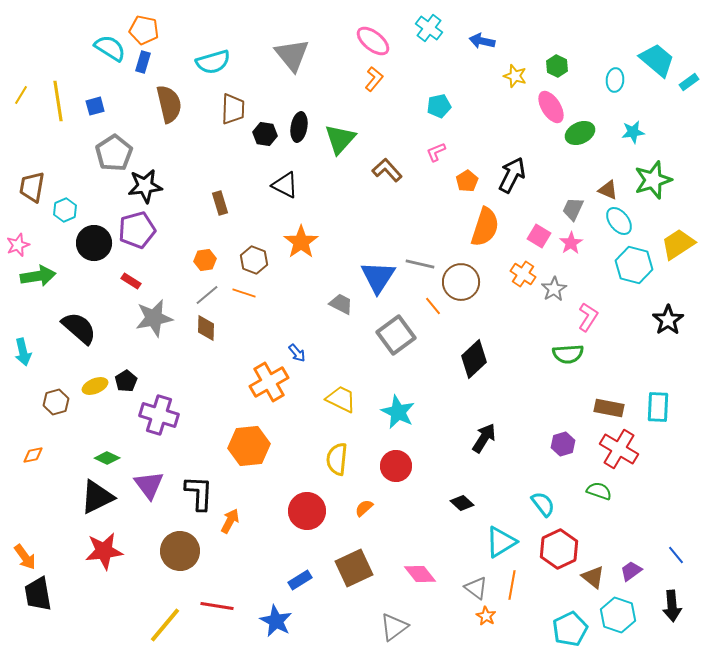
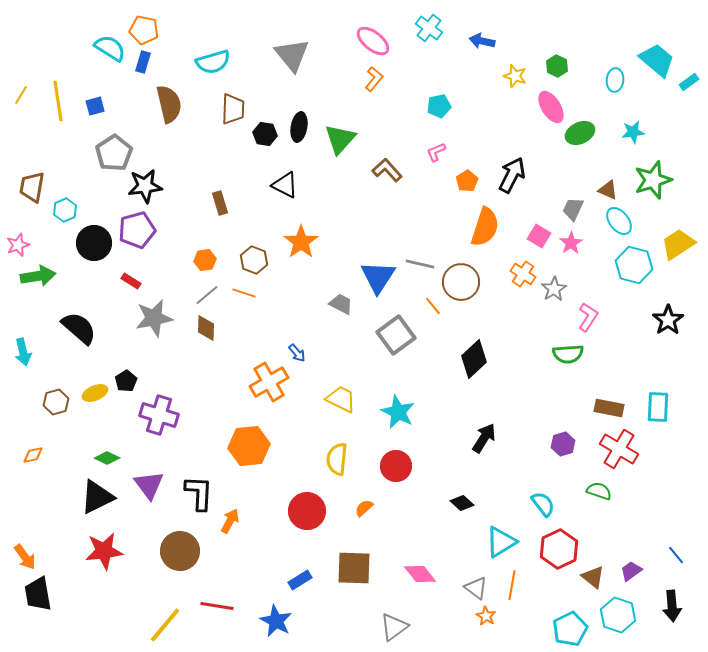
yellow ellipse at (95, 386): moved 7 px down
brown square at (354, 568): rotated 27 degrees clockwise
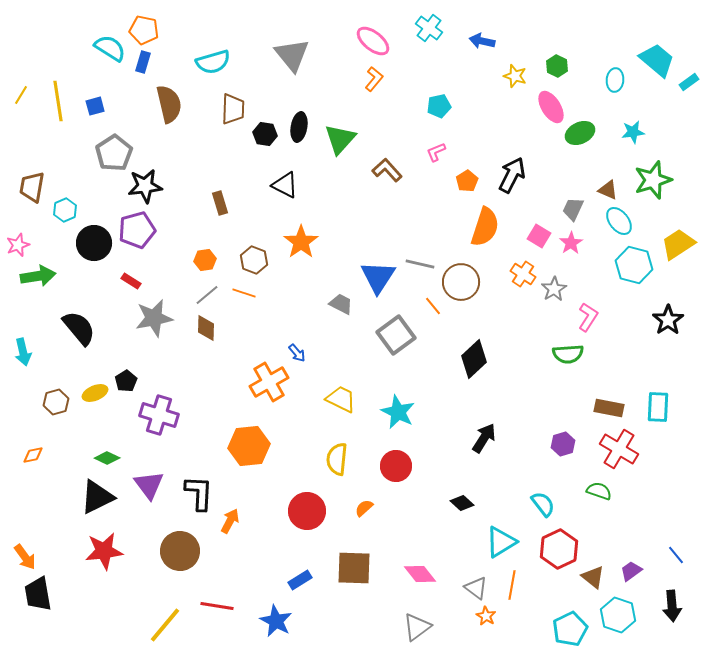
black semicircle at (79, 328): rotated 9 degrees clockwise
gray triangle at (394, 627): moved 23 px right
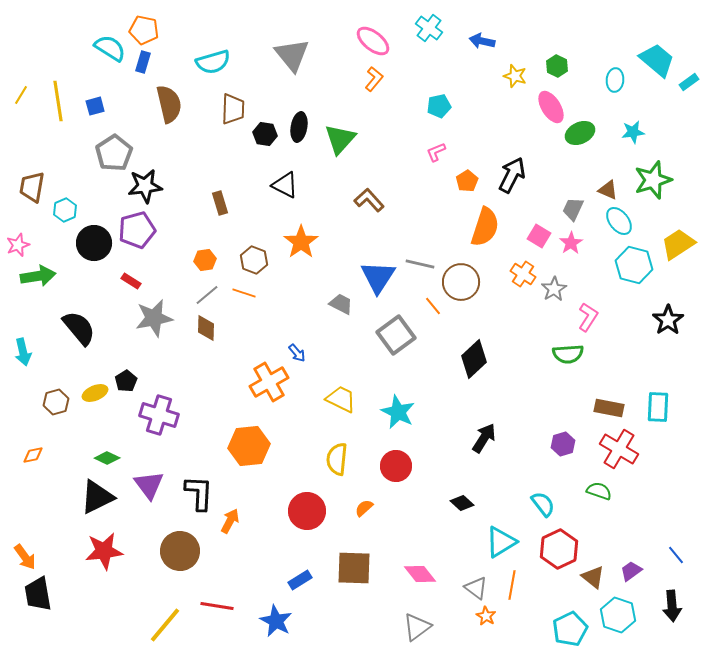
brown L-shape at (387, 170): moved 18 px left, 30 px down
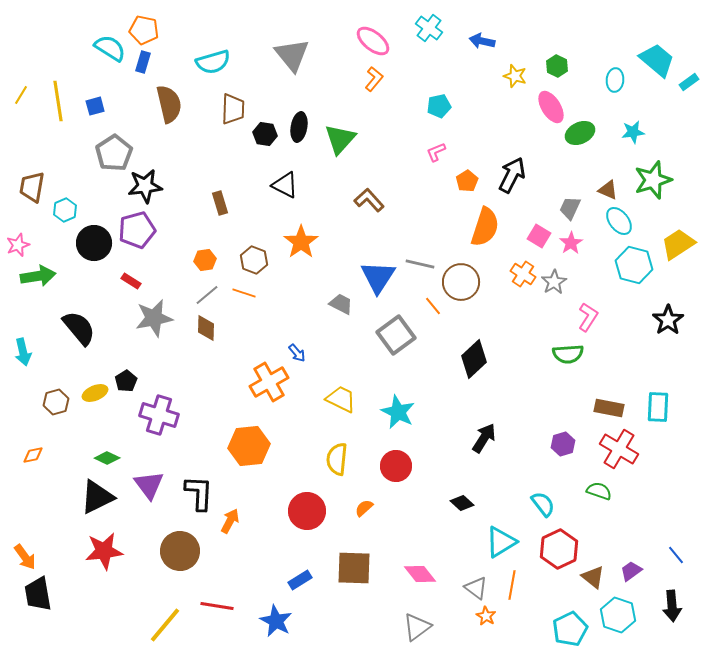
gray trapezoid at (573, 209): moved 3 px left, 1 px up
gray star at (554, 289): moved 7 px up
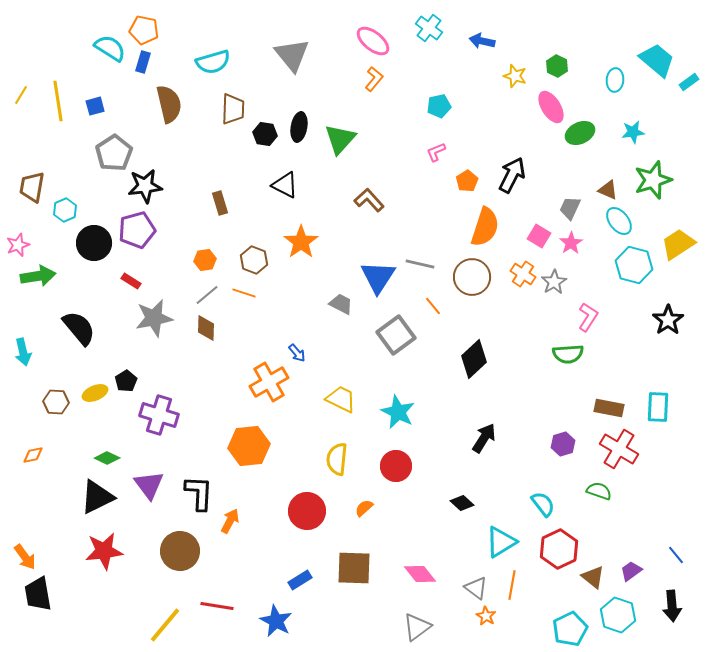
brown circle at (461, 282): moved 11 px right, 5 px up
brown hexagon at (56, 402): rotated 20 degrees clockwise
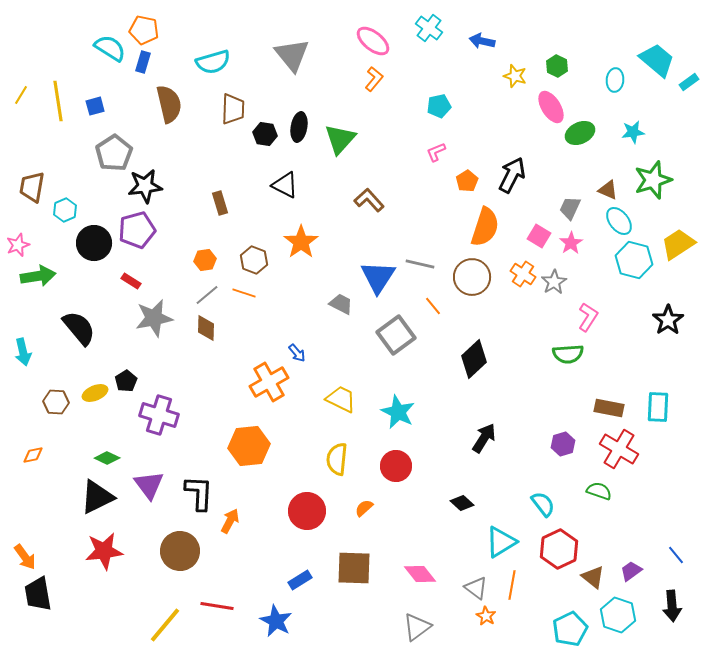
cyan hexagon at (634, 265): moved 5 px up
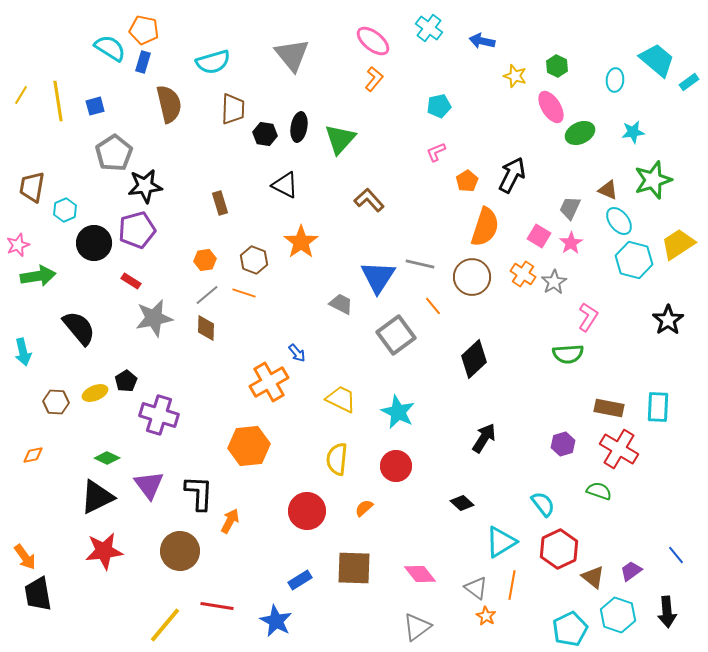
black arrow at (672, 606): moved 5 px left, 6 px down
